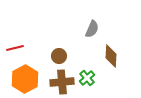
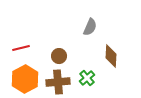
gray semicircle: moved 2 px left, 2 px up
red line: moved 6 px right
brown cross: moved 4 px left
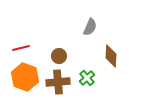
orange hexagon: moved 2 px up; rotated 12 degrees counterclockwise
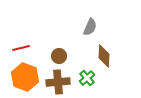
brown diamond: moved 7 px left
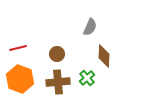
red line: moved 3 px left
brown circle: moved 2 px left, 2 px up
orange hexagon: moved 5 px left, 2 px down
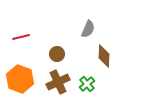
gray semicircle: moved 2 px left, 2 px down
red line: moved 3 px right, 11 px up
green cross: moved 6 px down
brown cross: rotated 20 degrees counterclockwise
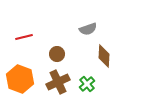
gray semicircle: rotated 48 degrees clockwise
red line: moved 3 px right
